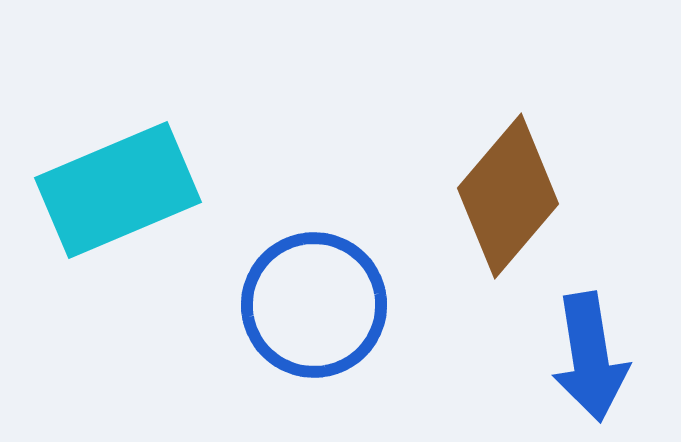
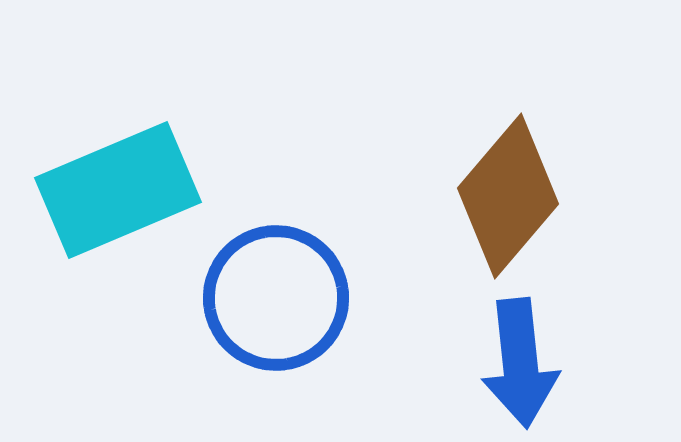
blue circle: moved 38 px left, 7 px up
blue arrow: moved 70 px left, 6 px down; rotated 3 degrees clockwise
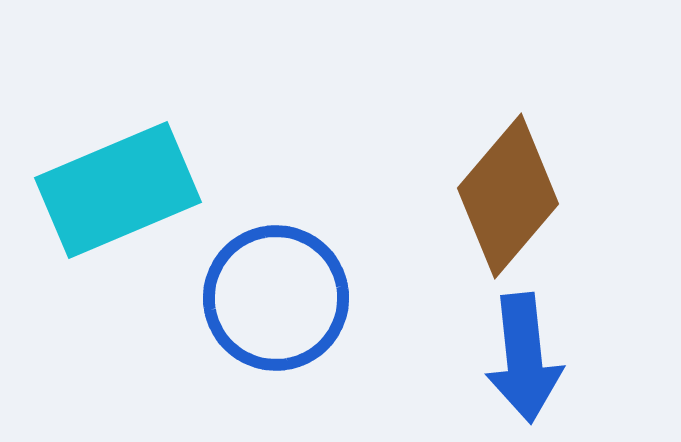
blue arrow: moved 4 px right, 5 px up
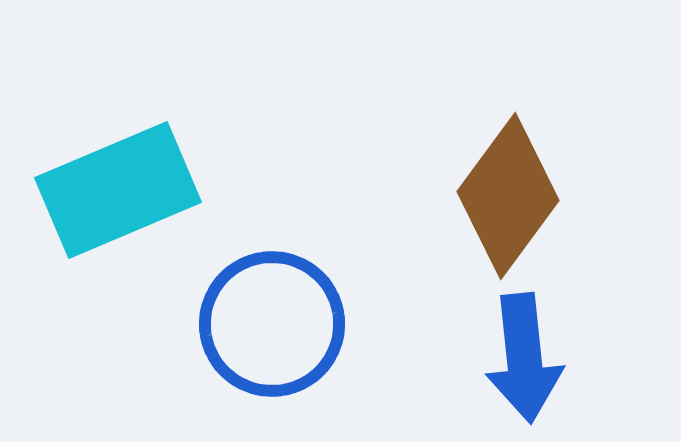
brown diamond: rotated 4 degrees counterclockwise
blue circle: moved 4 px left, 26 px down
